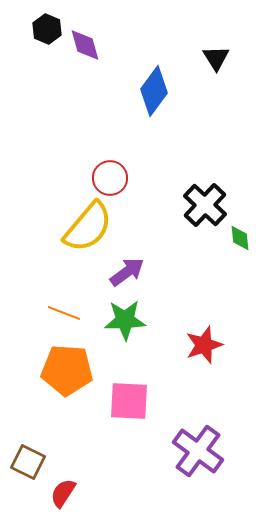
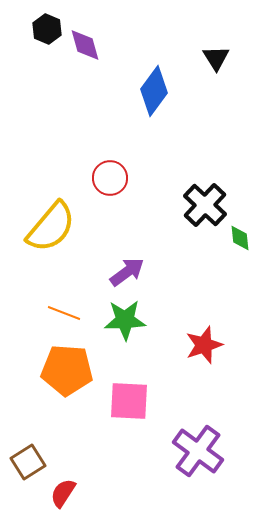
yellow semicircle: moved 37 px left
brown square: rotated 32 degrees clockwise
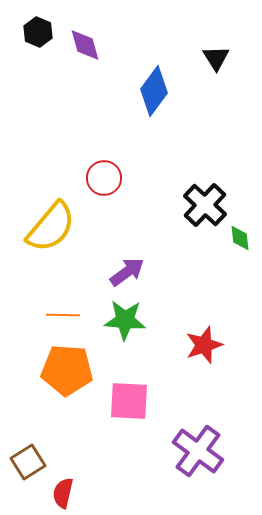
black hexagon: moved 9 px left, 3 px down
red circle: moved 6 px left
orange line: moved 1 px left, 2 px down; rotated 20 degrees counterclockwise
green star: rotated 6 degrees clockwise
red semicircle: rotated 20 degrees counterclockwise
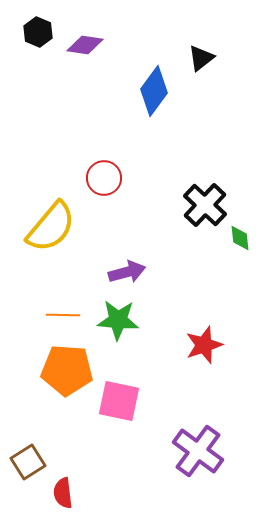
purple diamond: rotated 66 degrees counterclockwise
black triangle: moved 15 px left; rotated 24 degrees clockwise
purple arrow: rotated 21 degrees clockwise
green star: moved 7 px left
pink square: moved 10 px left; rotated 9 degrees clockwise
red semicircle: rotated 20 degrees counterclockwise
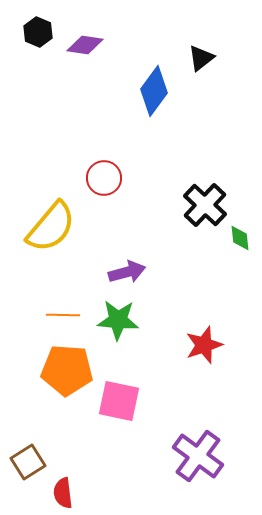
purple cross: moved 5 px down
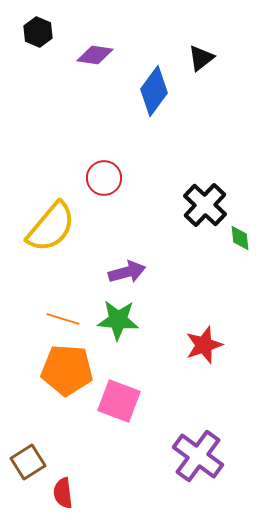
purple diamond: moved 10 px right, 10 px down
orange line: moved 4 px down; rotated 16 degrees clockwise
pink square: rotated 9 degrees clockwise
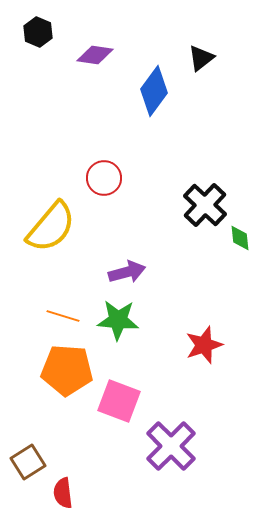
orange line: moved 3 px up
purple cross: moved 27 px left, 10 px up; rotated 9 degrees clockwise
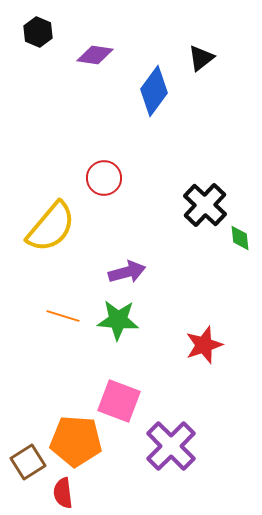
orange pentagon: moved 9 px right, 71 px down
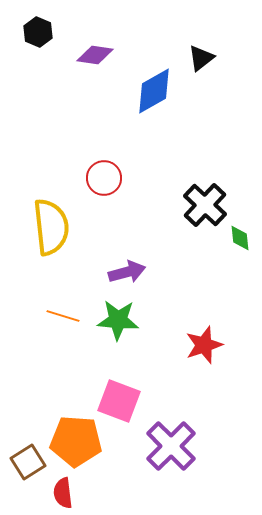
blue diamond: rotated 24 degrees clockwise
yellow semicircle: rotated 46 degrees counterclockwise
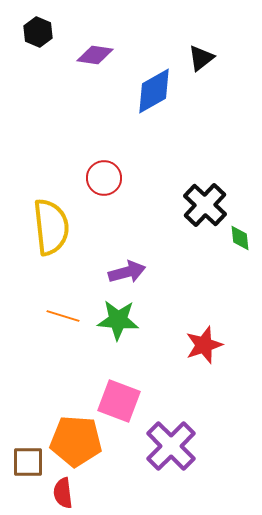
brown square: rotated 32 degrees clockwise
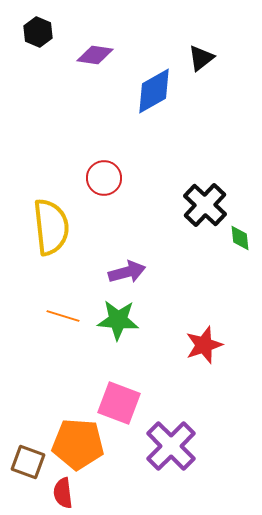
pink square: moved 2 px down
orange pentagon: moved 2 px right, 3 px down
brown square: rotated 20 degrees clockwise
